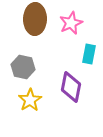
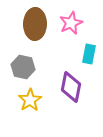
brown ellipse: moved 5 px down
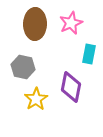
yellow star: moved 6 px right, 1 px up
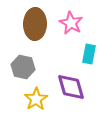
pink star: rotated 20 degrees counterclockwise
purple diamond: rotated 28 degrees counterclockwise
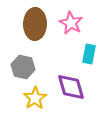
yellow star: moved 1 px left, 1 px up
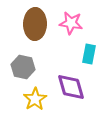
pink star: rotated 20 degrees counterclockwise
yellow star: moved 1 px down
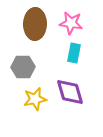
cyan rectangle: moved 15 px left, 1 px up
gray hexagon: rotated 15 degrees counterclockwise
purple diamond: moved 1 px left, 5 px down
yellow star: rotated 20 degrees clockwise
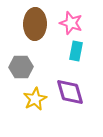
pink star: rotated 10 degrees clockwise
cyan rectangle: moved 2 px right, 2 px up
gray hexagon: moved 2 px left
yellow star: rotated 15 degrees counterclockwise
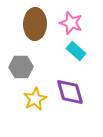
cyan rectangle: rotated 60 degrees counterclockwise
